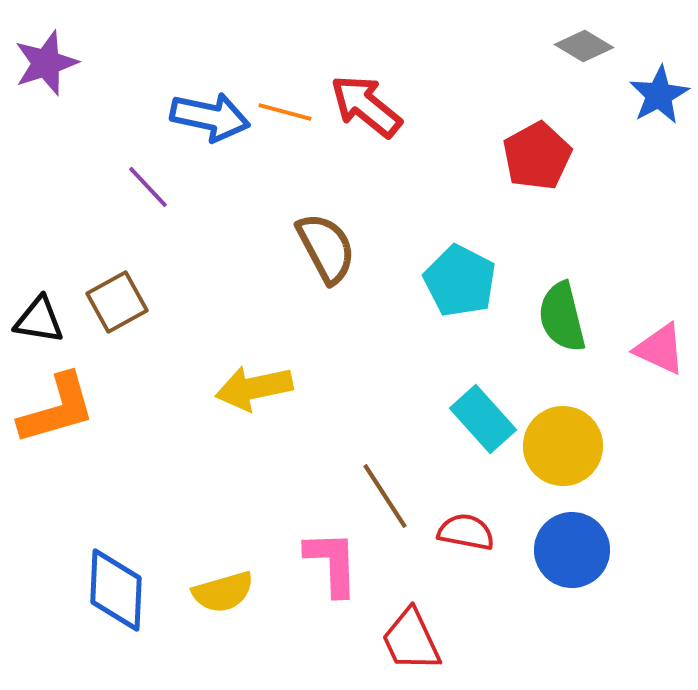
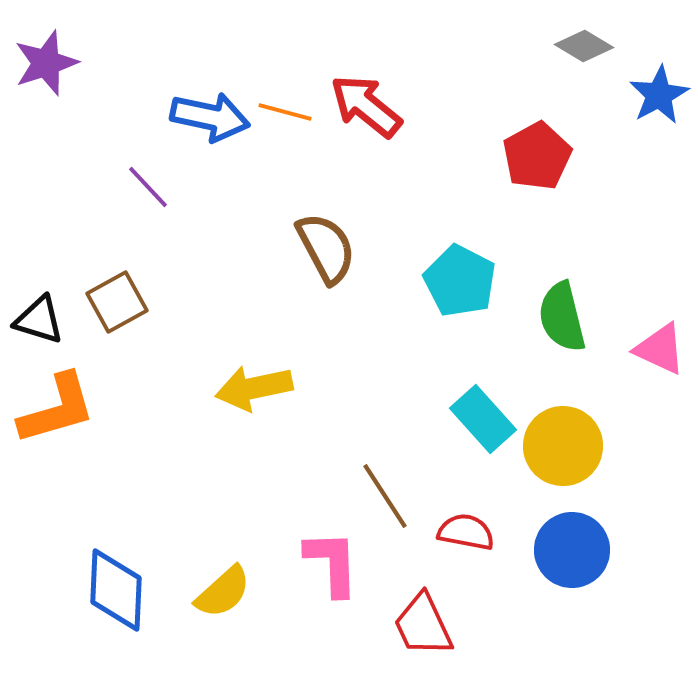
black triangle: rotated 8 degrees clockwise
yellow semicircle: rotated 26 degrees counterclockwise
red trapezoid: moved 12 px right, 15 px up
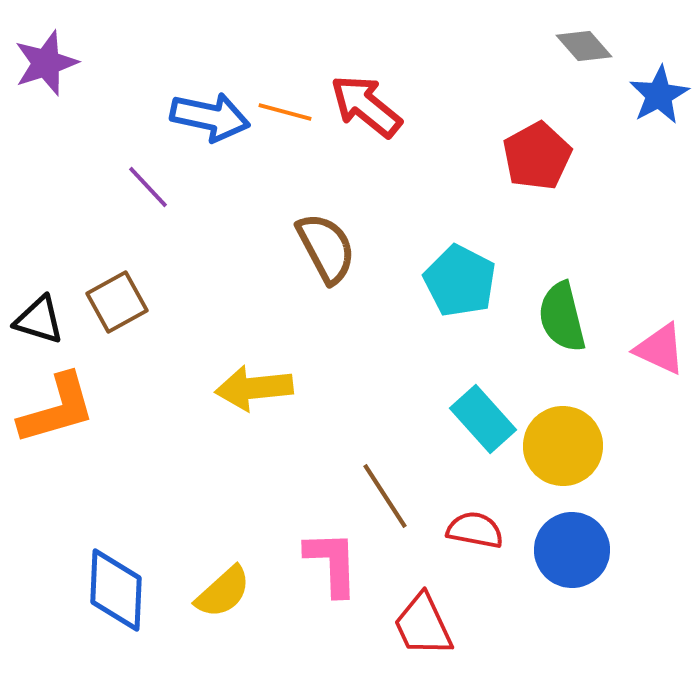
gray diamond: rotated 18 degrees clockwise
yellow arrow: rotated 6 degrees clockwise
red semicircle: moved 9 px right, 2 px up
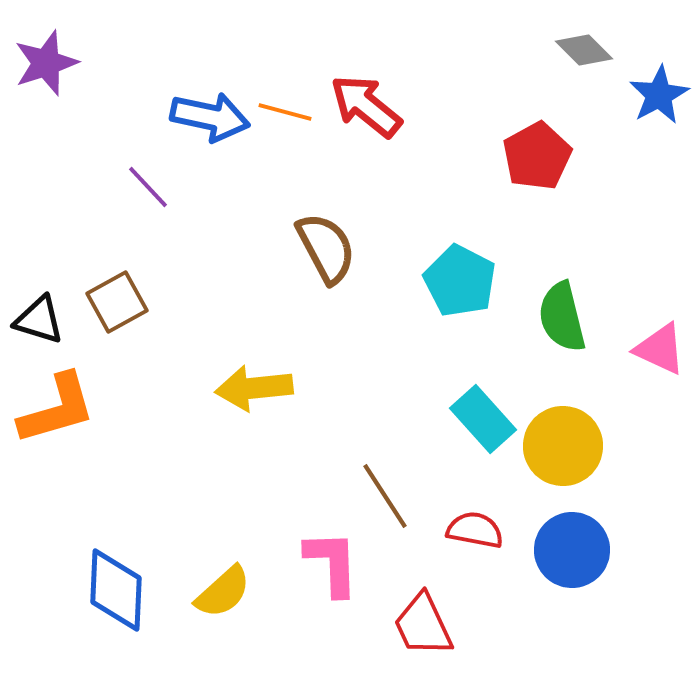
gray diamond: moved 4 px down; rotated 4 degrees counterclockwise
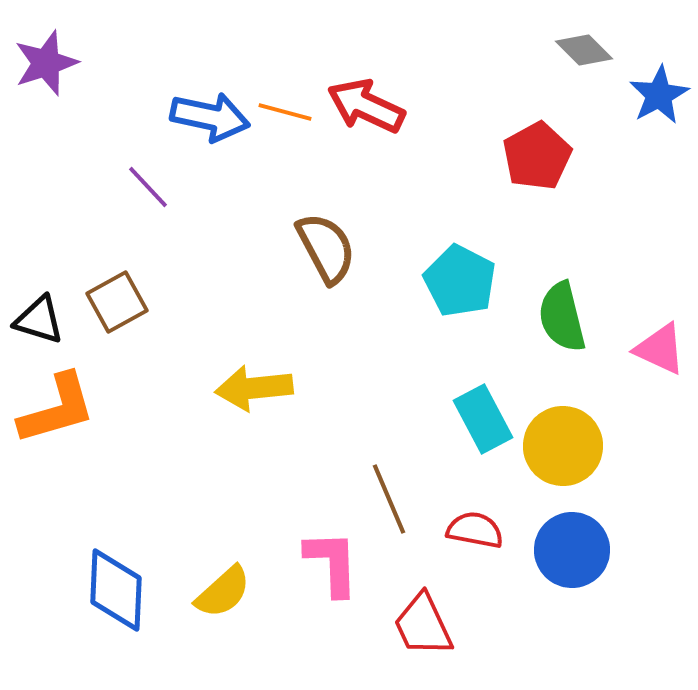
red arrow: rotated 14 degrees counterclockwise
cyan rectangle: rotated 14 degrees clockwise
brown line: moved 4 px right, 3 px down; rotated 10 degrees clockwise
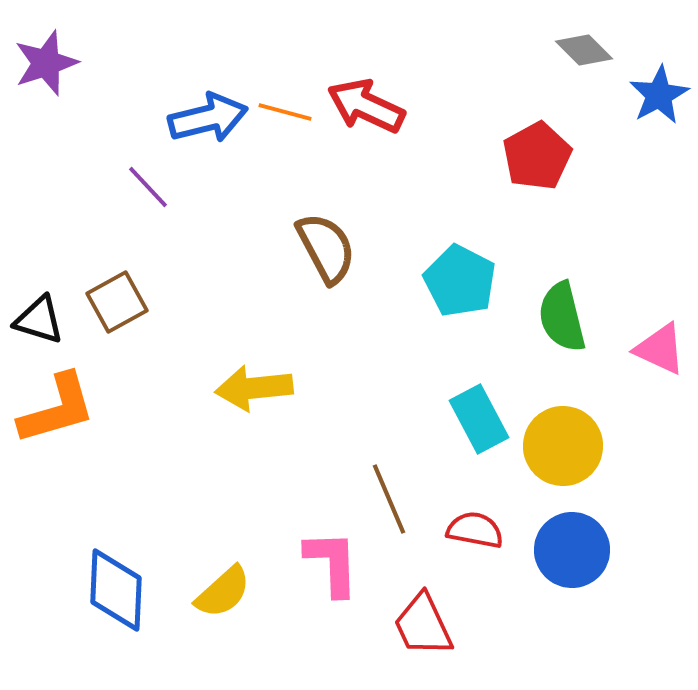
blue arrow: moved 2 px left, 1 px down; rotated 26 degrees counterclockwise
cyan rectangle: moved 4 px left
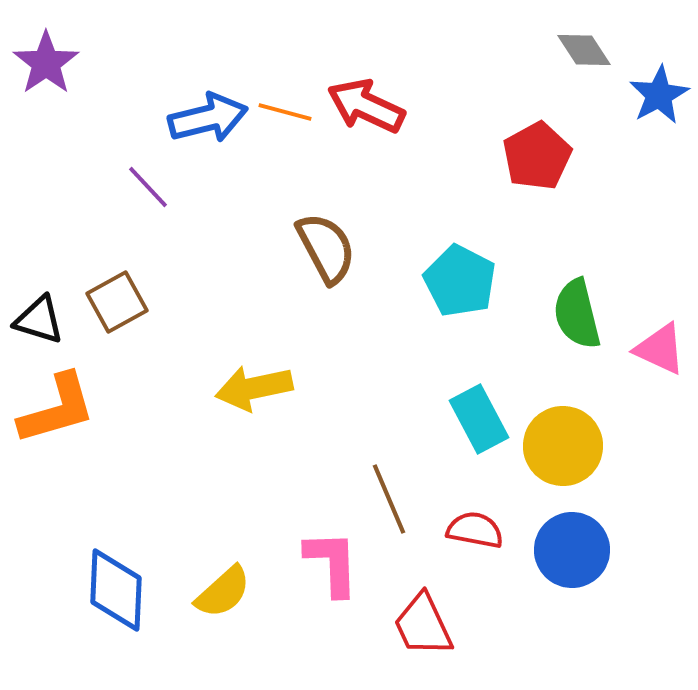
gray diamond: rotated 12 degrees clockwise
purple star: rotated 16 degrees counterclockwise
green semicircle: moved 15 px right, 3 px up
yellow arrow: rotated 6 degrees counterclockwise
